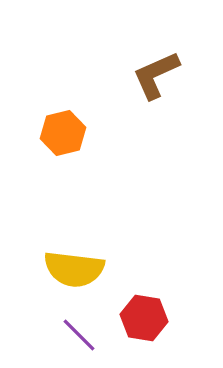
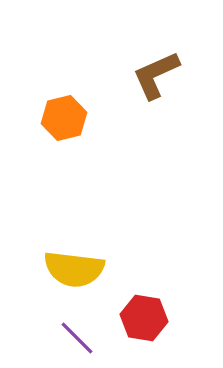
orange hexagon: moved 1 px right, 15 px up
purple line: moved 2 px left, 3 px down
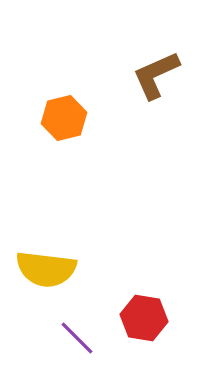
yellow semicircle: moved 28 px left
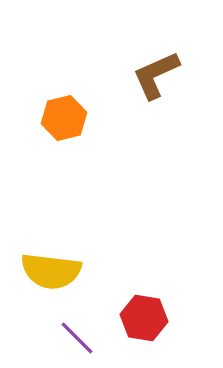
yellow semicircle: moved 5 px right, 2 px down
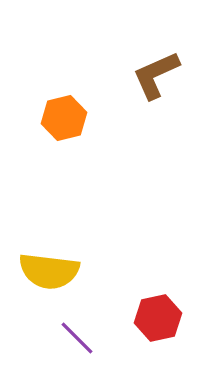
yellow semicircle: moved 2 px left
red hexagon: moved 14 px right; rotated 21 degrees counterclockwise
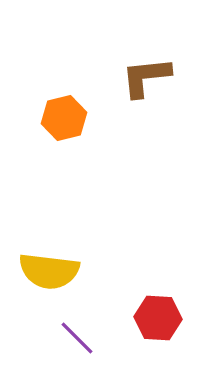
brown L-shape: moved 10 px left, 2 px down; rotated 18 degrees clockwise
red hexagon: rotated 15 degrees clockwise
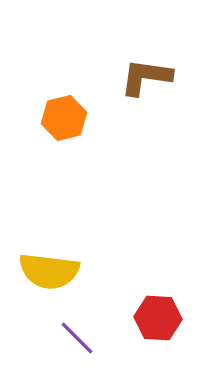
brown L-shape: rotated 14 degrees clockwise
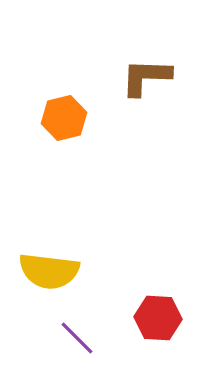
brown L-shape: rotated 6 degrees counterclockwise
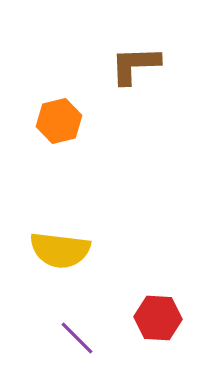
brown L-shape: moved 11 px left, 12 px up; rotated 4 degrees counterclockwise
orange hexagon: moved 5 px left, 3 px down
yellow semicircle: moved 11 px right, 21 px up
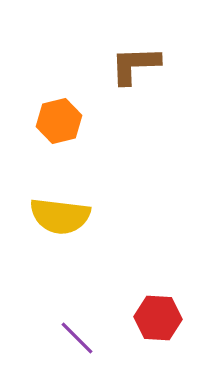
yellow semicircle: moved 34 px up
